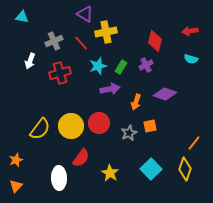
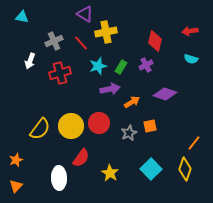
orange arrow: moved 4 px left; rotated 140 degrees counterclockwise
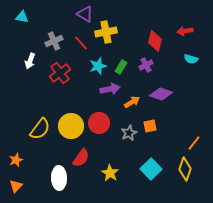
red arrow: moved 5 px left
red cross: rotated 20 degrees counterclockwise
purple diamond: moved 4 px left
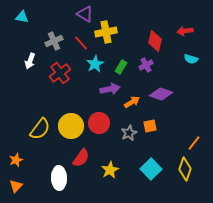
cyan star: moved 3 px left, 2 px up; rotated 12 degrees counterclockwise
yellow star: moved 3 px up; rotated 12 degrees clockwise
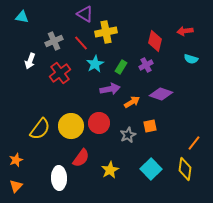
gray star: moved 1 px left, 2 px down
yellow diamond: rotated 10 degrees counterclockwise
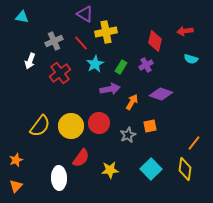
orange arrow: rotated 28 degrees counterclockwise
yellow semicircle: moved 3 px up
yellow star: rotated 24 degrees clockwise
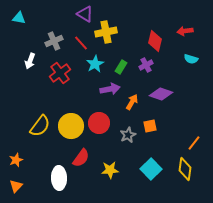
cyan triangle: moved 3 px left, 1 px down
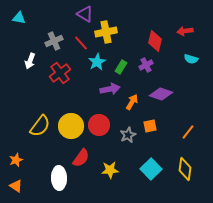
cyan star: moved 2 px right, 2 px up
red circle: moved 2 px down
orange line: moved 6 px left, 11 px up
orange triangle: rotated 40 degrees counterclockwise
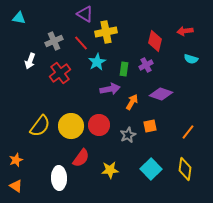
green rectangle: moved 3 px right, 2 px down; rotated 24 degrees counterclockwise
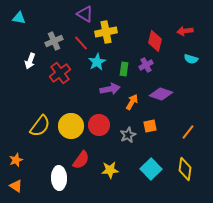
red semicircle: moved 2 px down
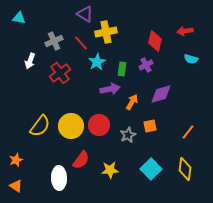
green rectangle: moved 2 px left
purple diamond: rotated 35 degrees counterclockwise
